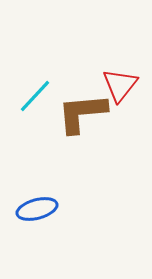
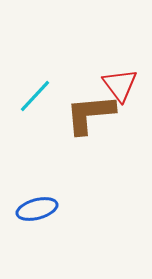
red triangle: rotated 15 degrees counterclockwise
brown L-shape: moved 8 px right, 1 px down
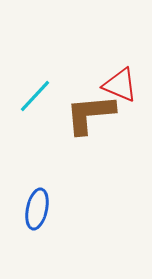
red triangle: rotated 30 degrees counterclockwise
blue ellipse: rotated 63 degrees counterclockwise
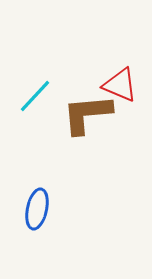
brown L-shape: moved 3 px left
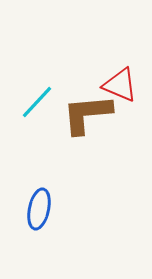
cyan line: moved 2 px right, 6 px down
blue ellipse: moved 2 px right
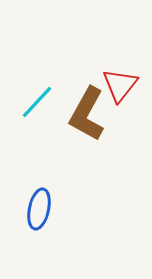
red triangle: rotated 45 degrees clockwise
brown L-shape: rotated 56 degrees counterclockwise
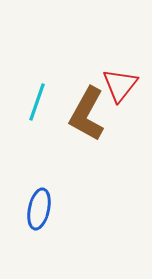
cyan line: rotated 24 degrees counterclockwise
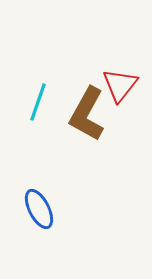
cyan line: moved 1 px right
blue ellipse: rotated 39 degrees counterclockwise
